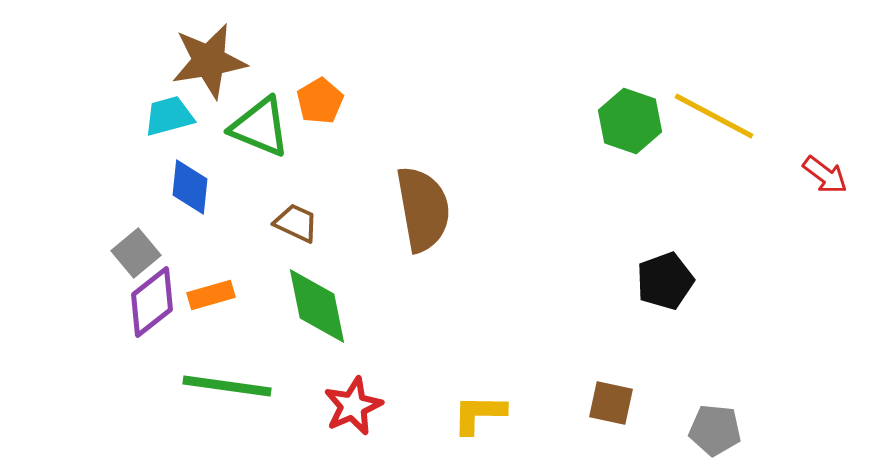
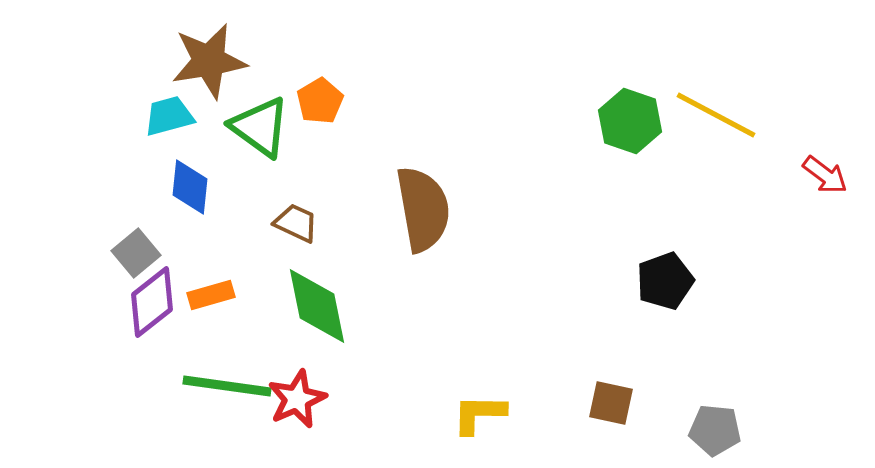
yellow line: moved 2 px right, 1 px up
green triangle: rotated 14 degrees clockwise
red star: moved 56 px left, 7 px up
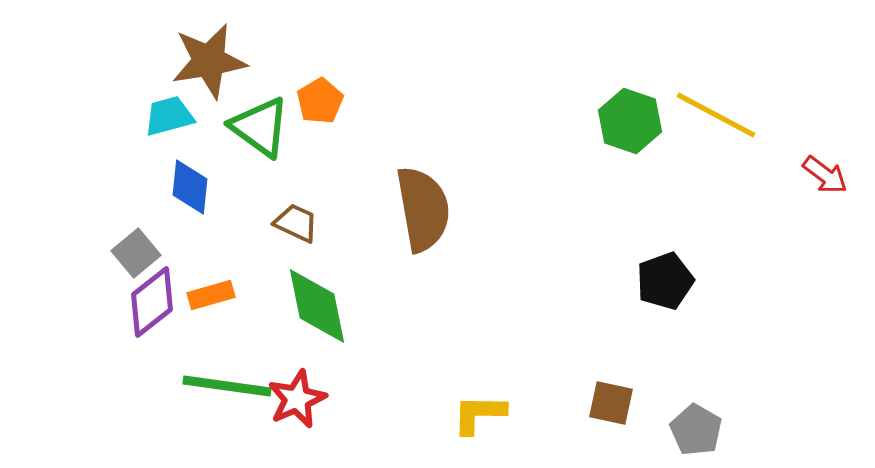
gray pentagon: moved 19 px left; rotated 24 degrees clockwise
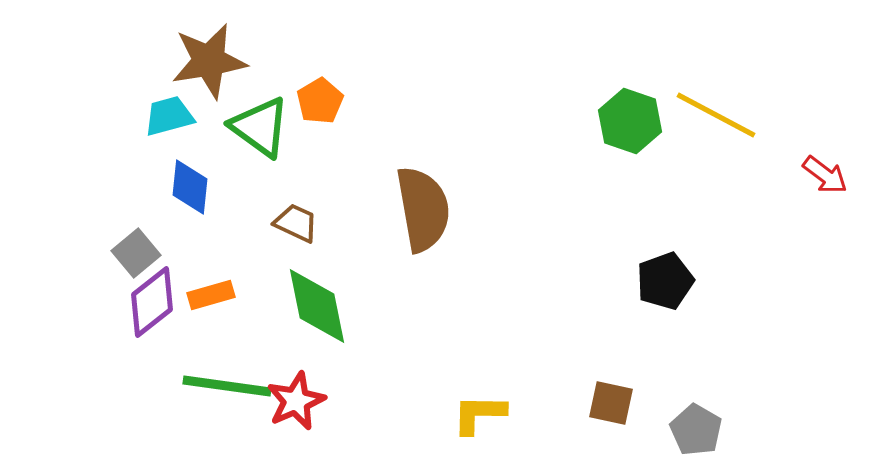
red star: moved 1 px left, 2 px down
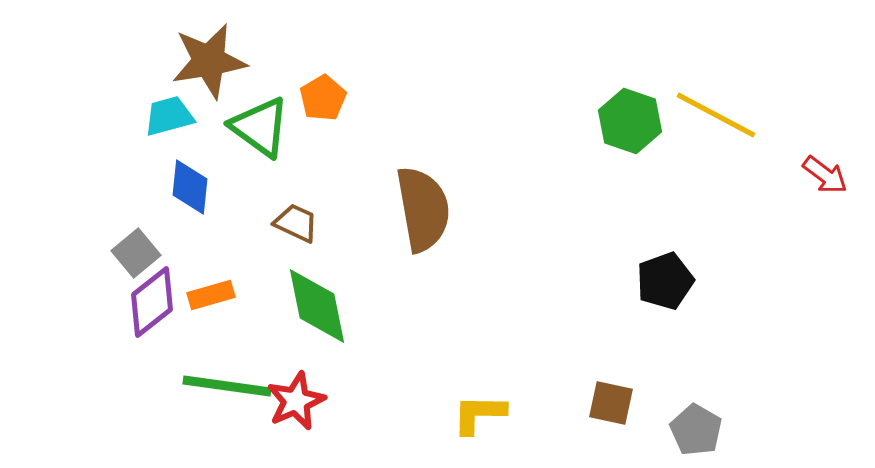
orange pentagon: moved 3 px right, 3 px up
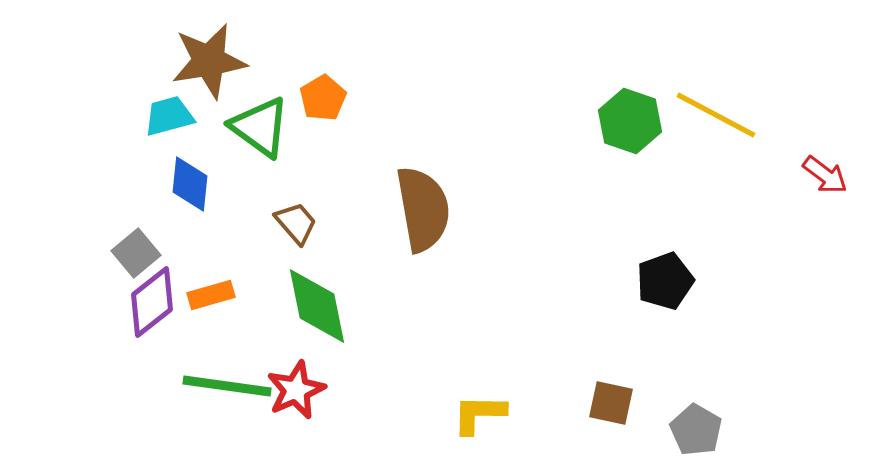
blue diamond: moved 3 px up
brown trapezoid: rotated 24 degrees clockwise
red star: moved 11 px up
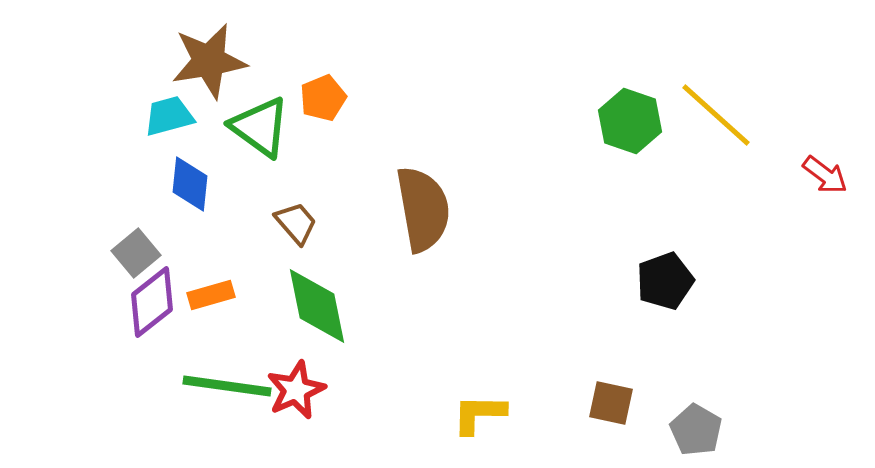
orange pentagon: rotated 9 degrees clockwise
yellow line: rotated 14 degrees clockwise
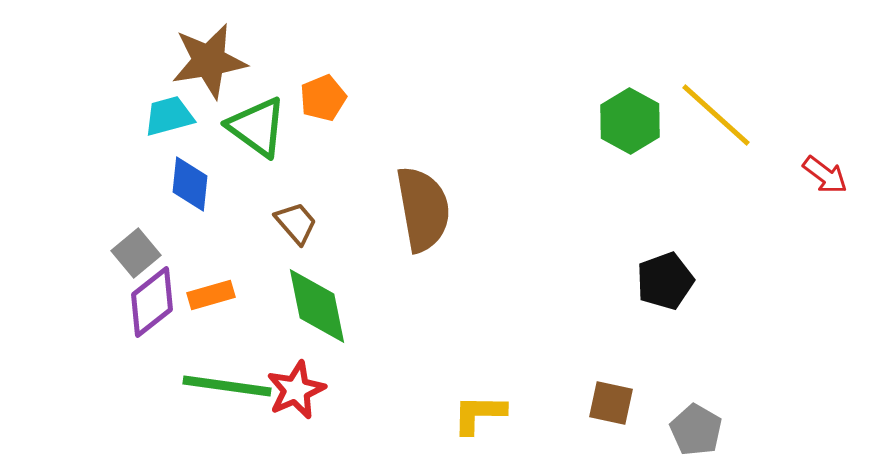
green hexagon: rotated 10 degrees clockwise
green triangle: moved 3 px left
